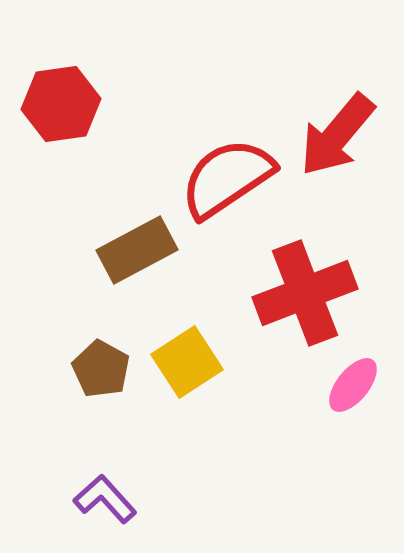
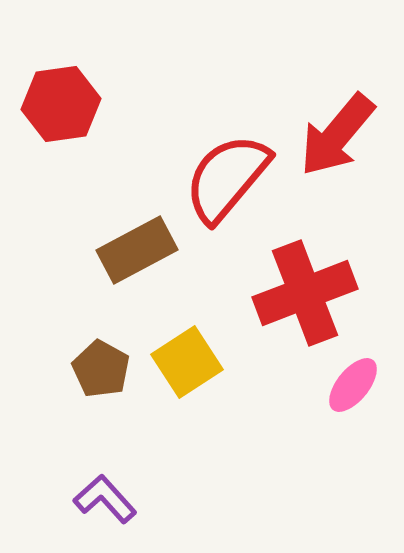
red semicircle: rotated 16 degrees counterclockwise
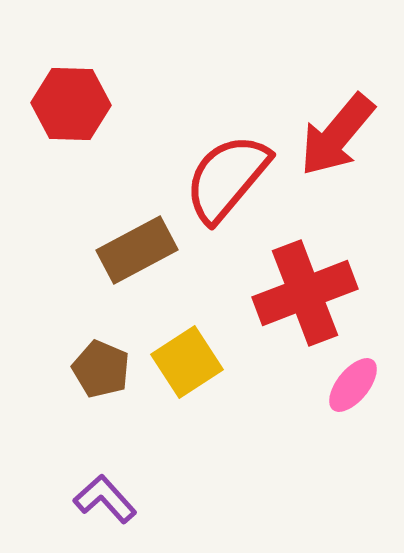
red hexagon: moved 10 px right; rotated 10 degrees clockwise
brown pentagon: rotated 6 degrees counterclockwise
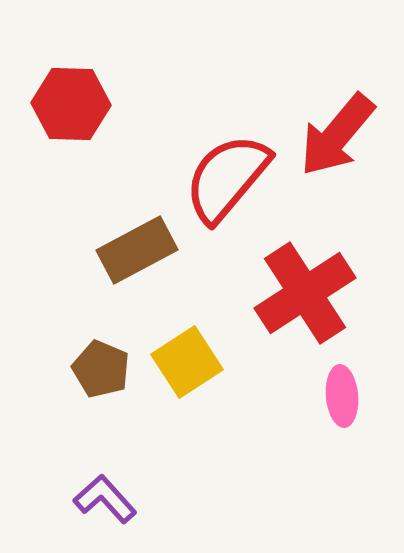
red cross: rotated 12 degrees counterclockwise
pink ellipse: moved 11 px left, 11 px down; rotated 44 degrees counterclockwise
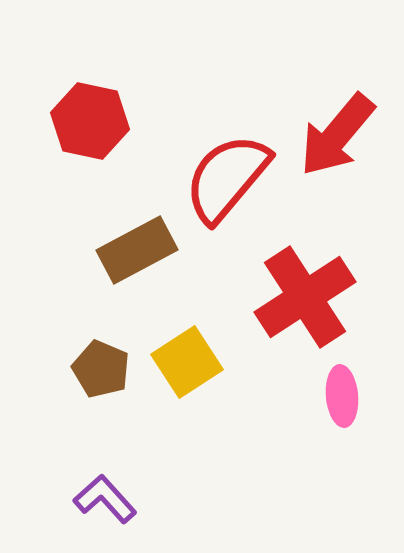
red hexagon: moved 19 px right, 17 px down; rotated 10 degrees clockwise
red cross: moved 4 px down
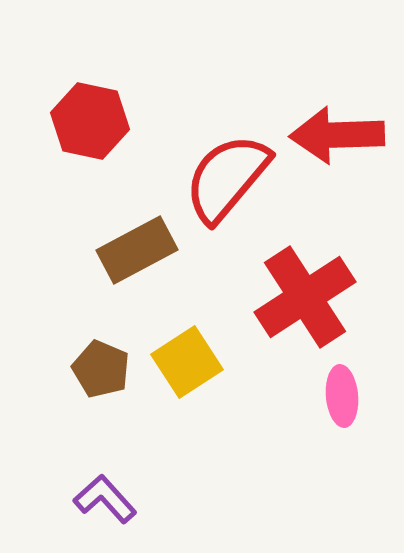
red arrow: rotated 48 degrees clockwise
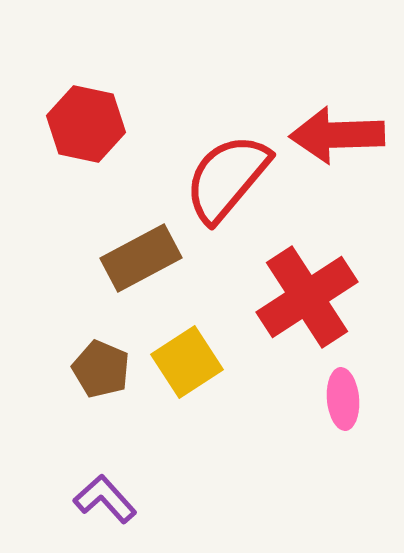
red hexagon: moved 4 px left, 3 px down
brown rectangle: moved 4 px right, 8 px down
red cross: moved 2 px right
pink ellipse: moved 1 px right, 3 px down
